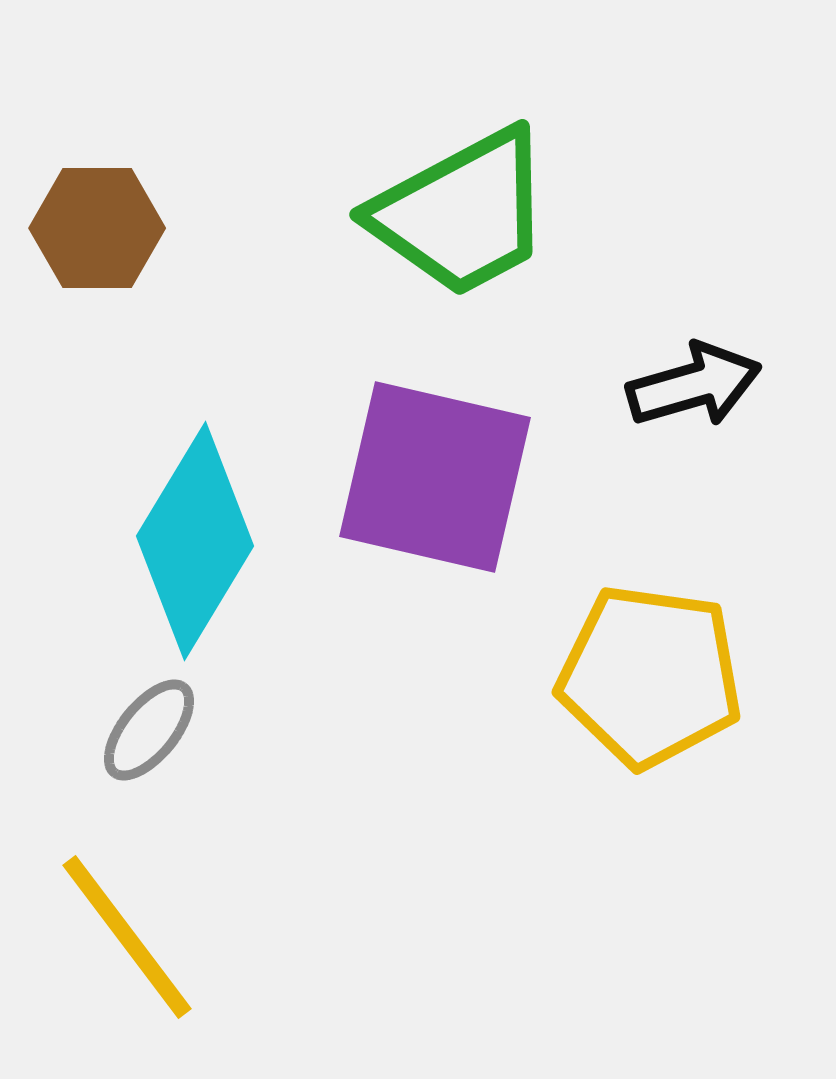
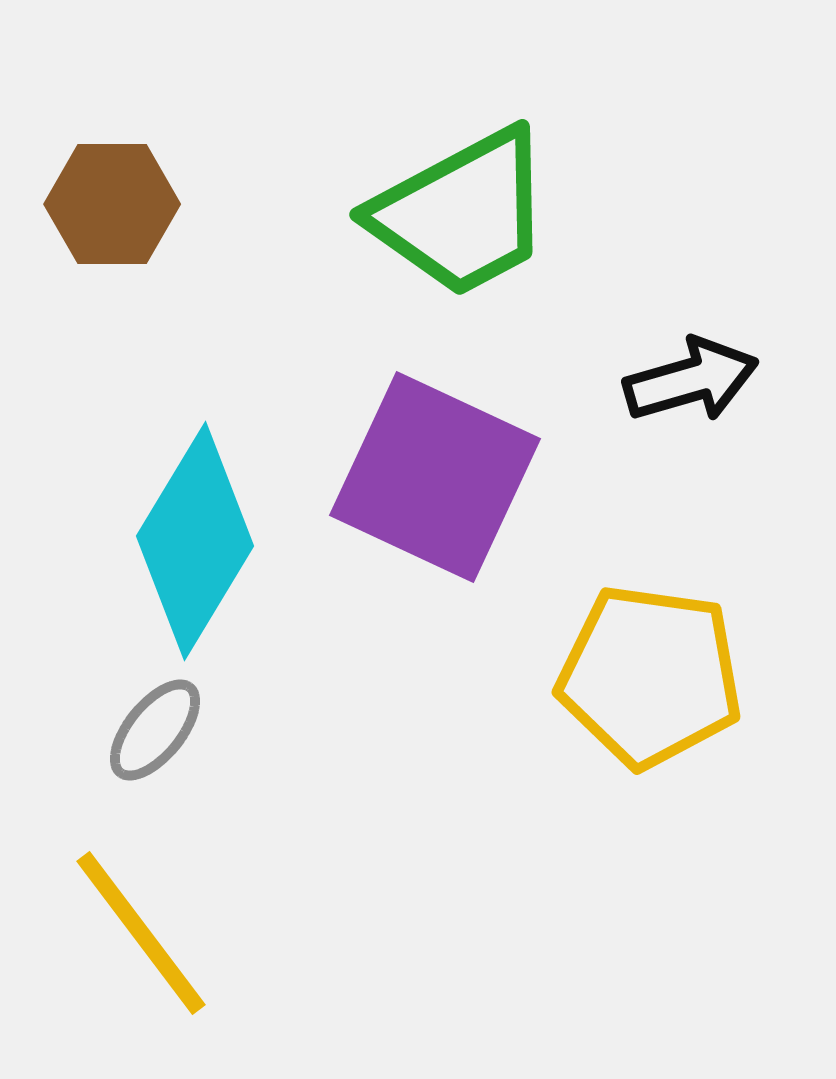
brown hexagon: moved 15 px right, 24 px up
black arrow: moved 3 px left, 5 px up
purple square: rotated 12 degrees clockwise
gray ellipse: moved 6 px right
yellow line: moved 14 px right, 4 px up
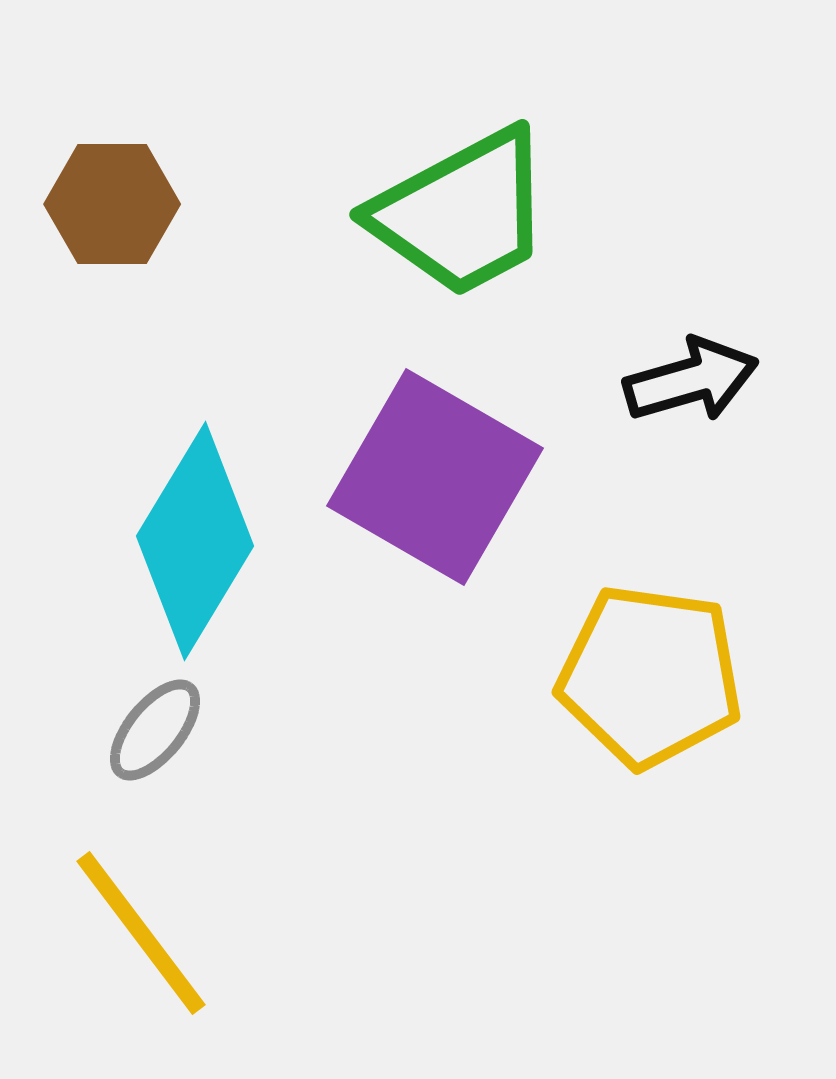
purple square: rotated 5 degrees clockwise
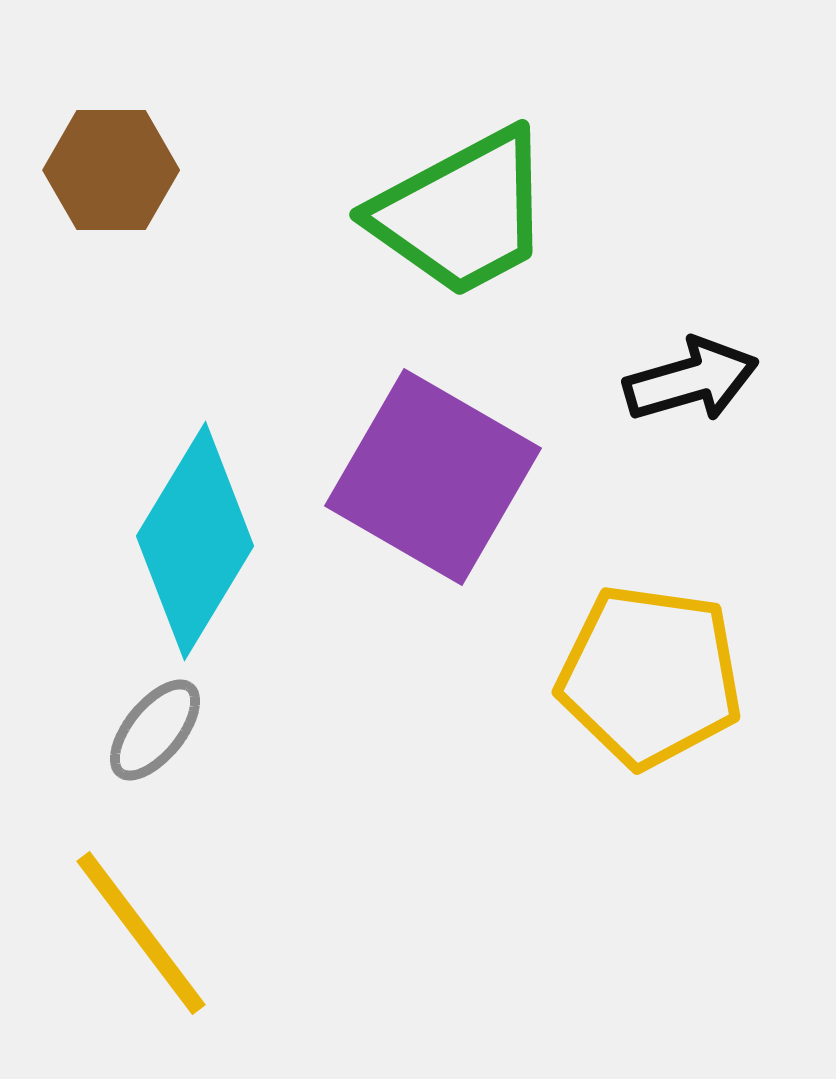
brown hexagon: moved 1 px left, 34 px up
purple square: moved 2 px left
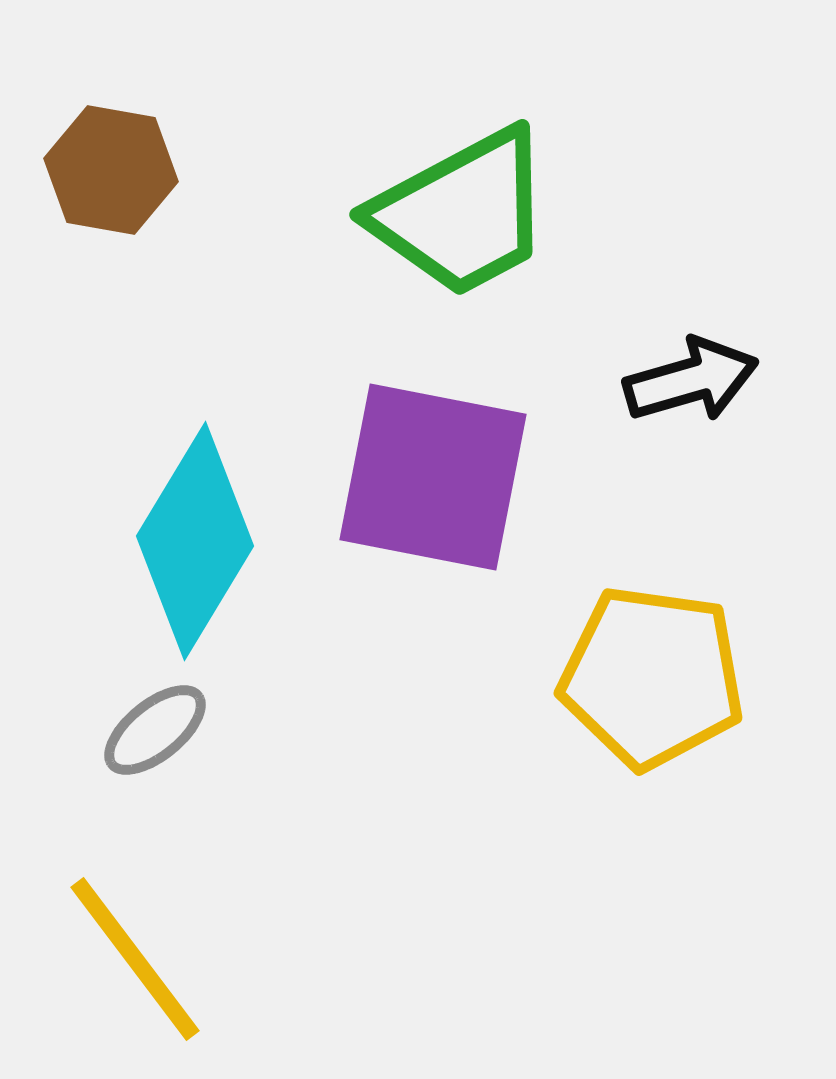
brown hexagon: rotated 10 degrees clockwise
purple square: rotated 19 degrees counterclockwise
yellow pentagon: moved 2 px right, 1 px down
gray ellipse: rotated 12 degrees clockwise
yellow line: moved 6 px left, 26 px down
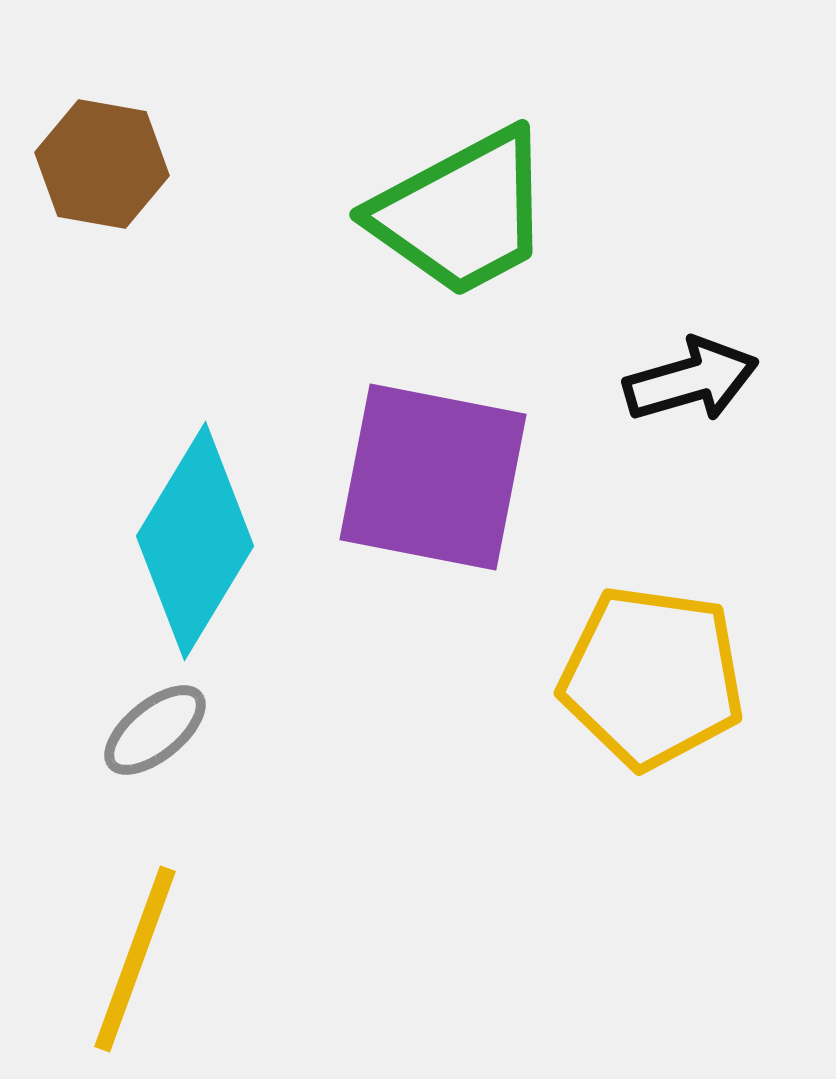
brown hexagon: moved 9 px left, 6 px up
yellow line: rotated 57 degrees clockwise
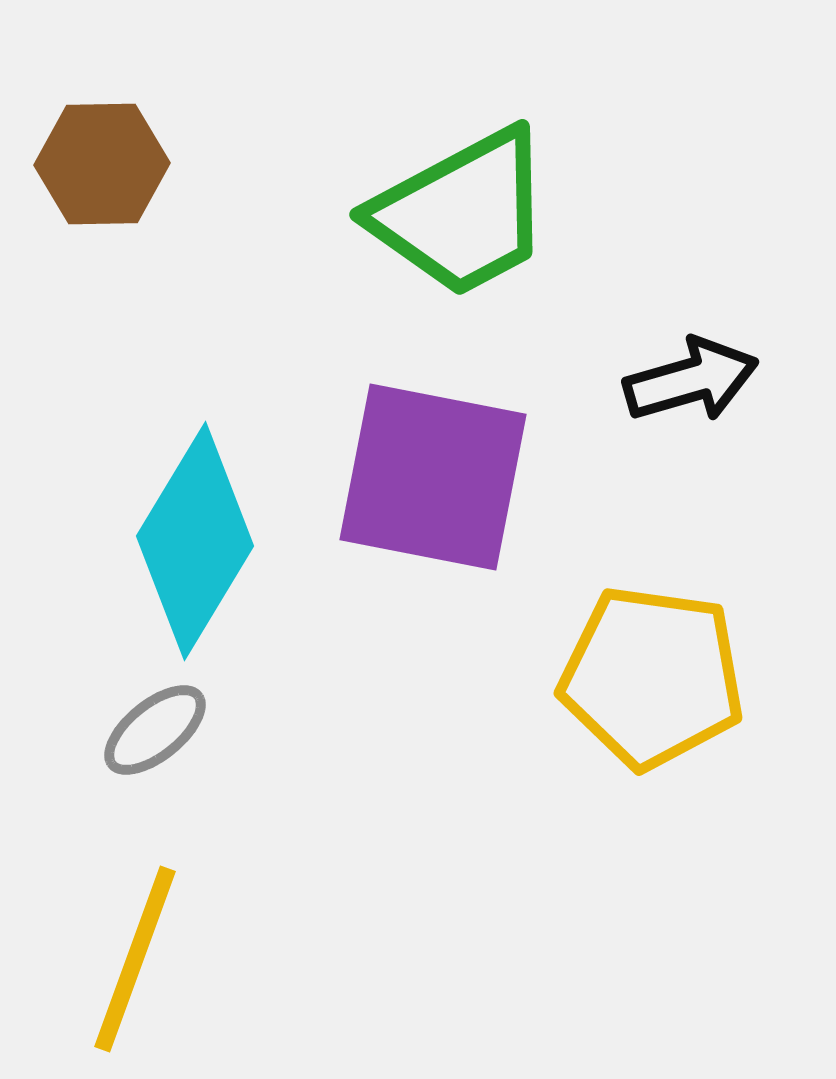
brown hexagon: rotated 11 degrees counterclockwise
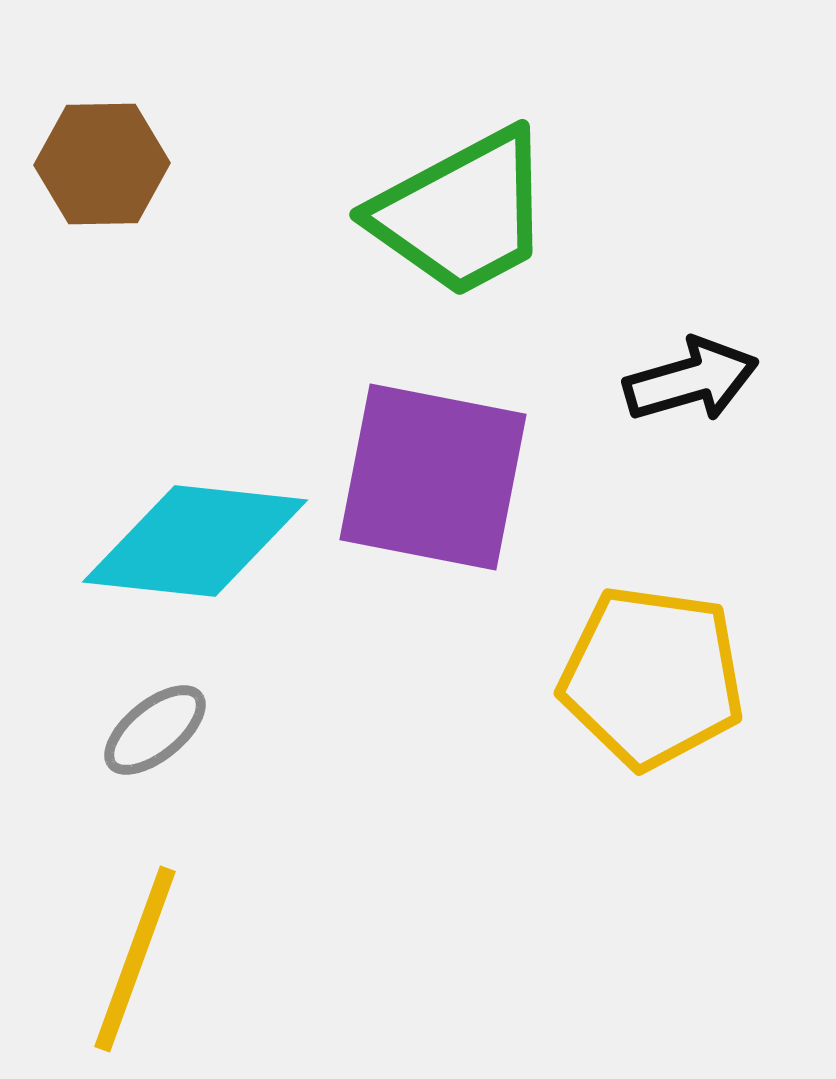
cyan diamond: rotated 65 degrees clockwise
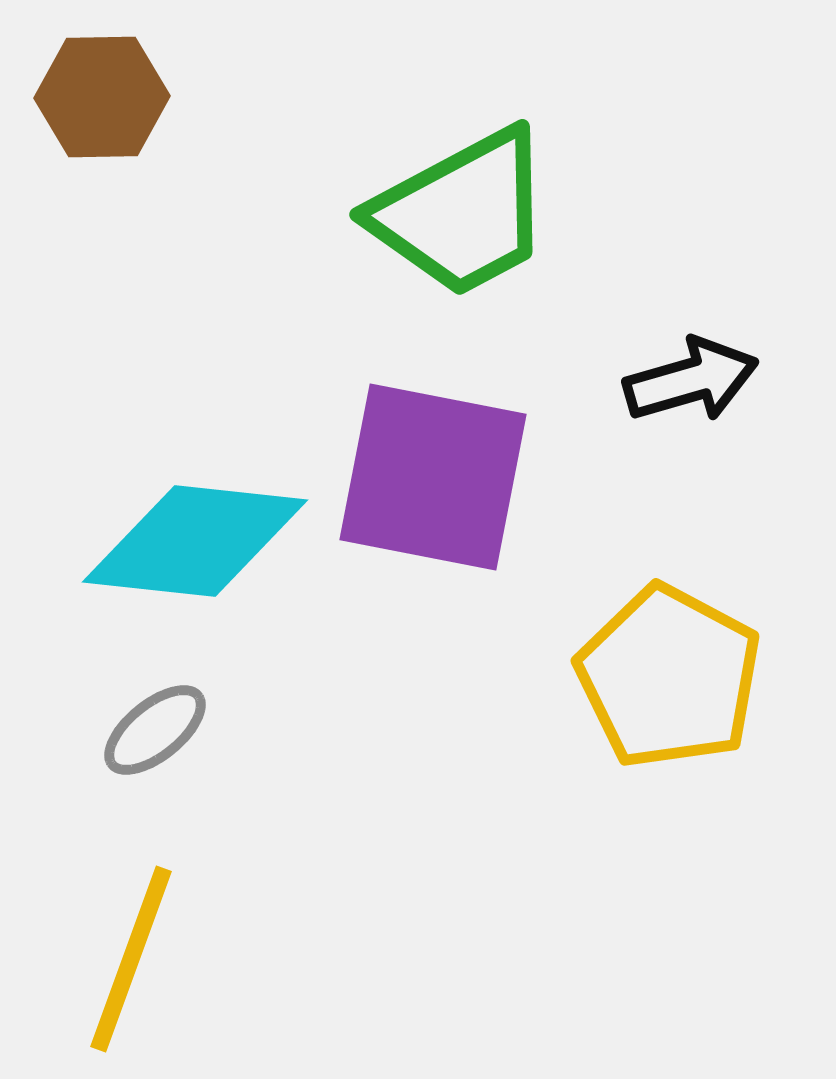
brown hexagon: moved 67 px up
yellow pentagon: moved 17 px right; rotated 20 degrees clockwise
yellow line: moved 4 px left
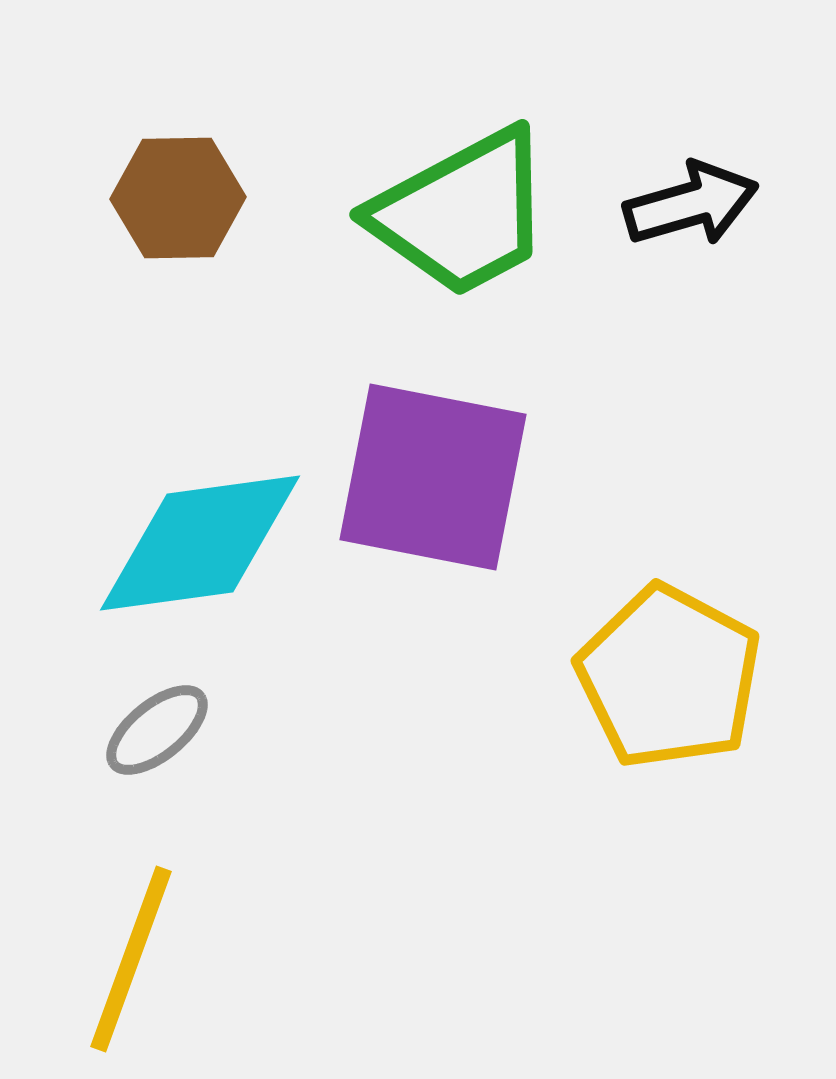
brown hexagon: moved 76 px right, 101 px down
black arrow: moved 176 px up
cyan diamond: moved 5 px right, 2 px down; rotated 14 degrees counterclockwise
gray ellipse: moved 2 px right
